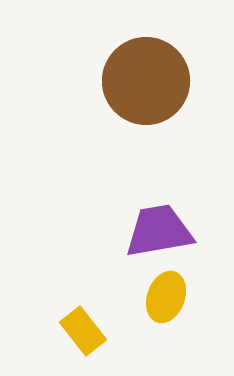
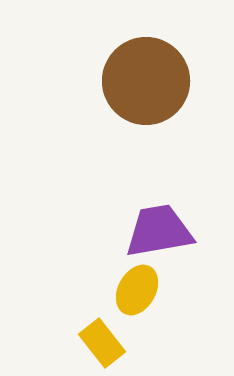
yellow ellipse: moved 29 px left, 7 px up; rotated 9 degrees clockwise
yellow rectangle: moved 19 px right, 12 px down
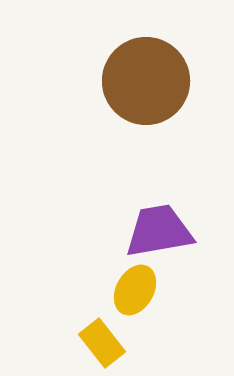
yellow ellipse: moved 2 px left
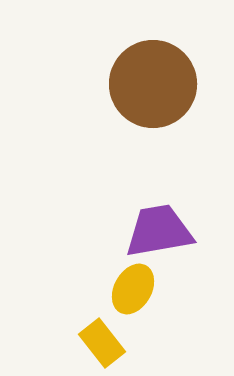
brown circle: moved 7 px right, 3 px down
yellow ellipse: moved 2 px left, 1 px up
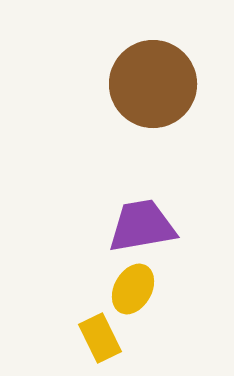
purple trapezoid: moved 17 px left, 5 px up
yellow rectangle: moved 2 px left, 5 px up; rotated 12 degrees clockwise
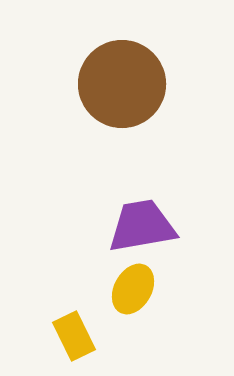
brown circle: moved 31 px left
yellow rectangle: moved 26 px left, 2 px up
